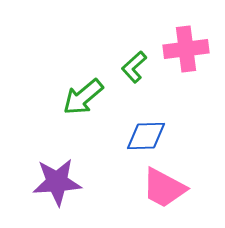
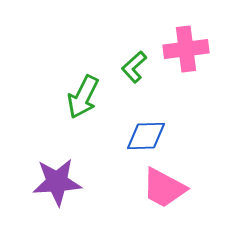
green arrow: rotated 24 degrees counterclockwise
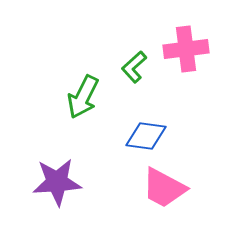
blue diamond: rotated 9 degrees clockwise
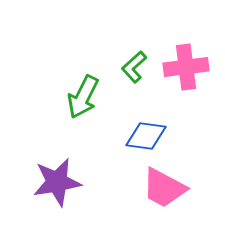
pink cross: moved 18 px down
purple star: rotated 6 degrees counterclockwise
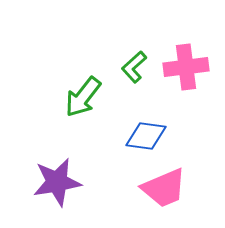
green arrow: rotated 12 degrees clockwise
pink trapezoid: rotated 51 degrees counterclockwise
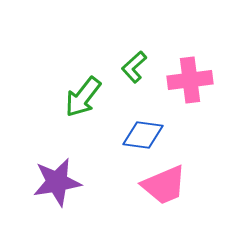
pink cross: moved 4 px right, 13 px down
blue diamond: moved 3 px left, 1 px up
pink trapezoid: moved 3 px up
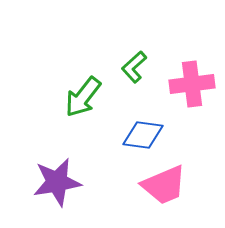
pink cross: moved 2 px right, 4 px down
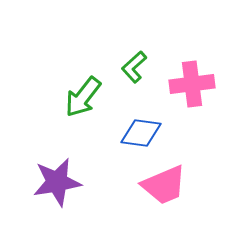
blue diamond: moved 2 px left, 2 px up
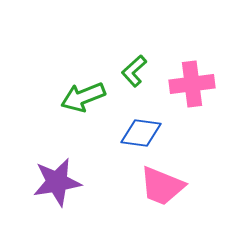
green L-shape: moved 4 px down
green arrow: rotated 30 degrees clockwise
pink trapezoid: moved 2 px left, 1 px down; rotated 45 degrees clockwise
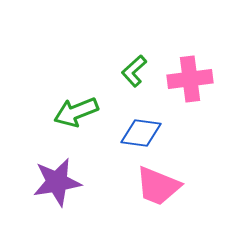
pink cross: moved 2 px left, 5 px up
green arrow: moved 7 px left, 15 px down
pink trapezoid: moved 4 px left
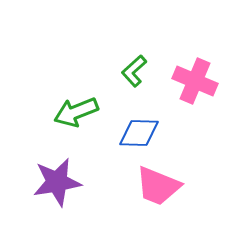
pink cross: moved 5 px right, 2 px down; rotated 30 degrees clockwise
blue diamond: moved 2 px left; rotated 6 degrees counterclockwise
